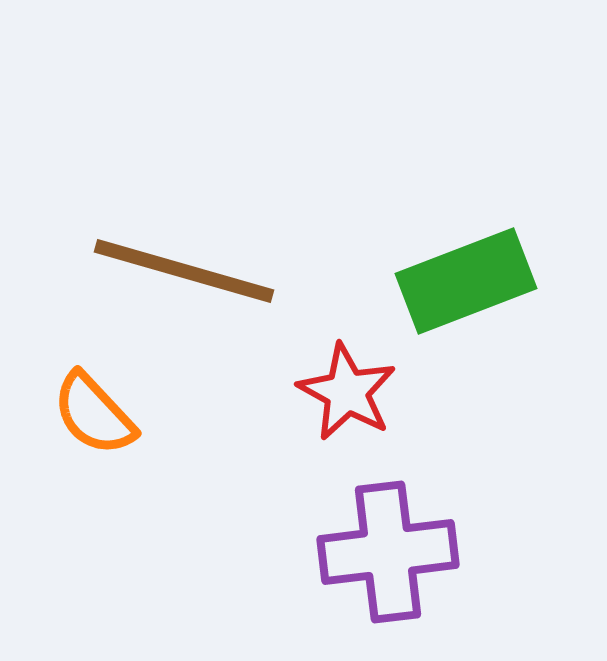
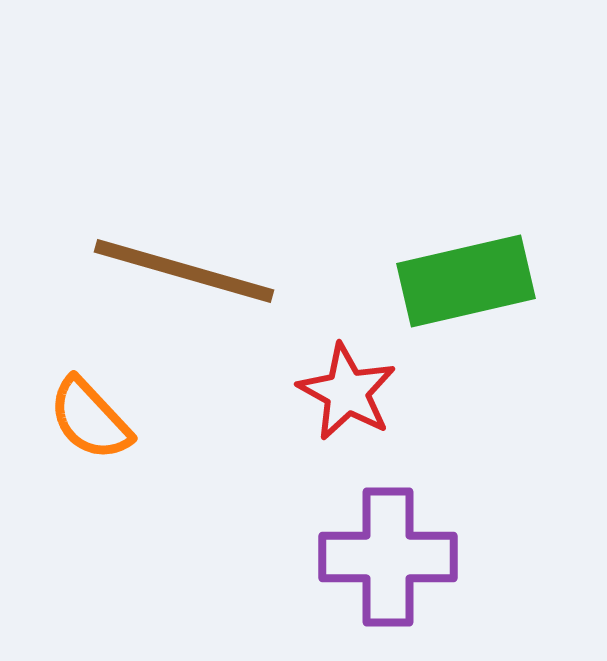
green rectangle: rotated 8 degrees clockwise
orange semicircle: moved 4 px left, 5 px down
purple cross: moved 5 px down; rotated 7 degrees clockwise
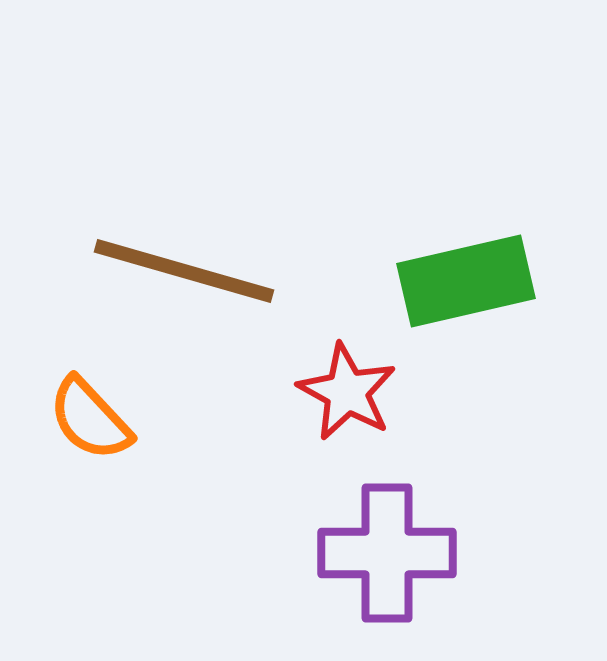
purple cross: moved 1 px left, 4 px up
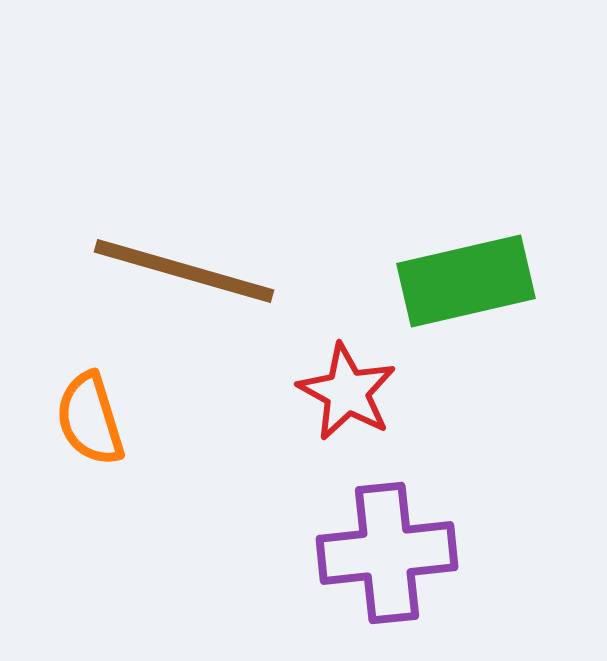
orange semicircle: rotated 26 degrees clockwise
purple cross: rotated 6 degrees counterclockwise
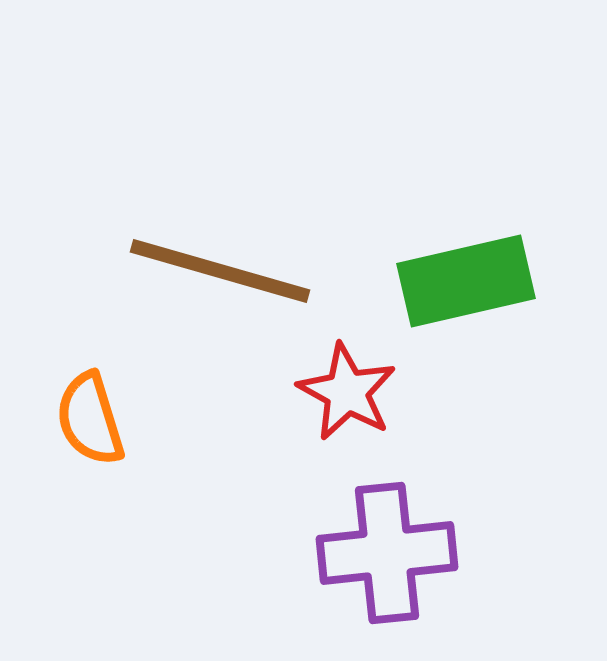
brown line: moved 36 px right
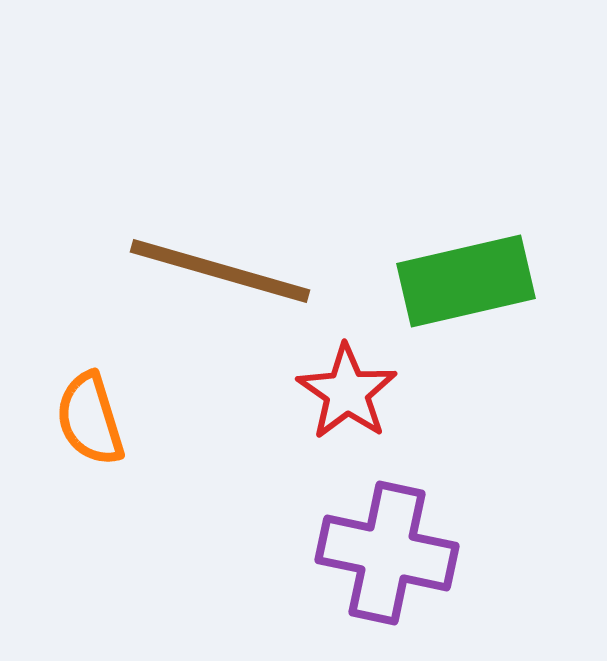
red star: rotated 6 degrees clockwise
purple cross: rotated 18 degrees clockwise
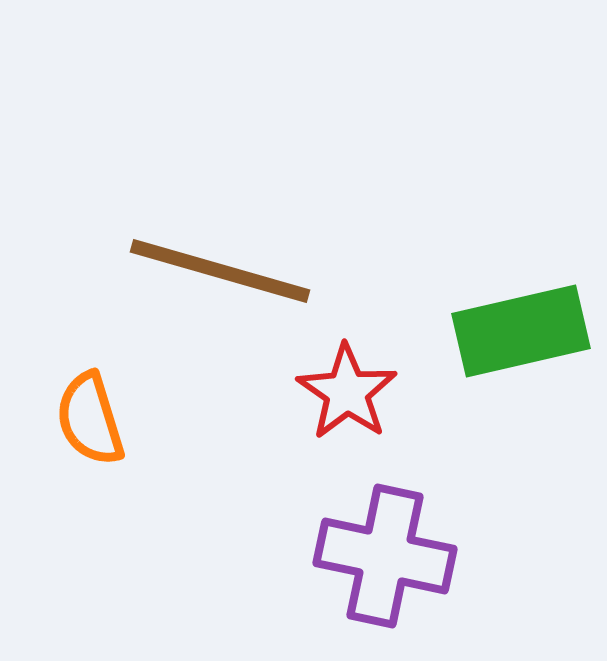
green rectangle: moved 55 px right, 50 px down
purple cross: moved 2 px left, 3 px down
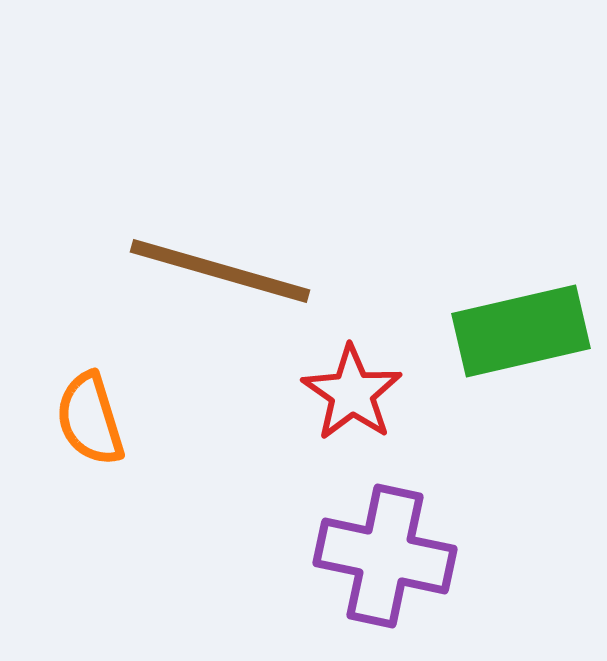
red star: moved 5 px right, 1 px down
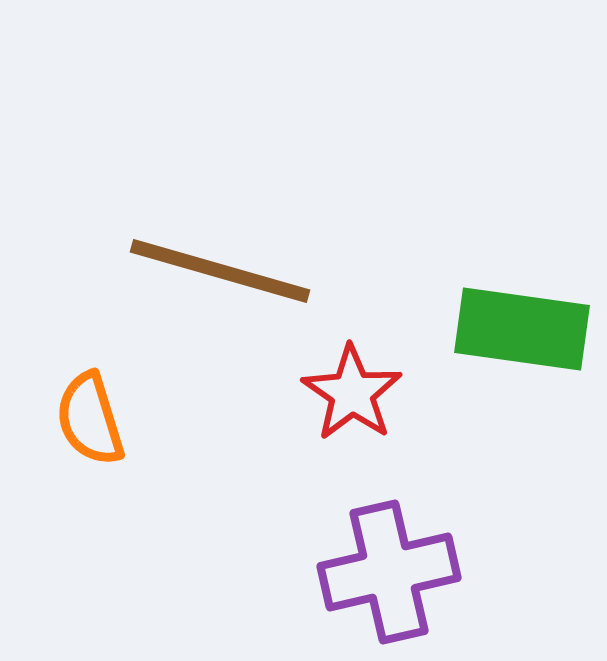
green rectangle: moved 1 px right, 2 px up; rotated 21 degrees clockwise
purple cross: moved 4 px right, 16 px down; rotated 25 degrees counterclockwise
